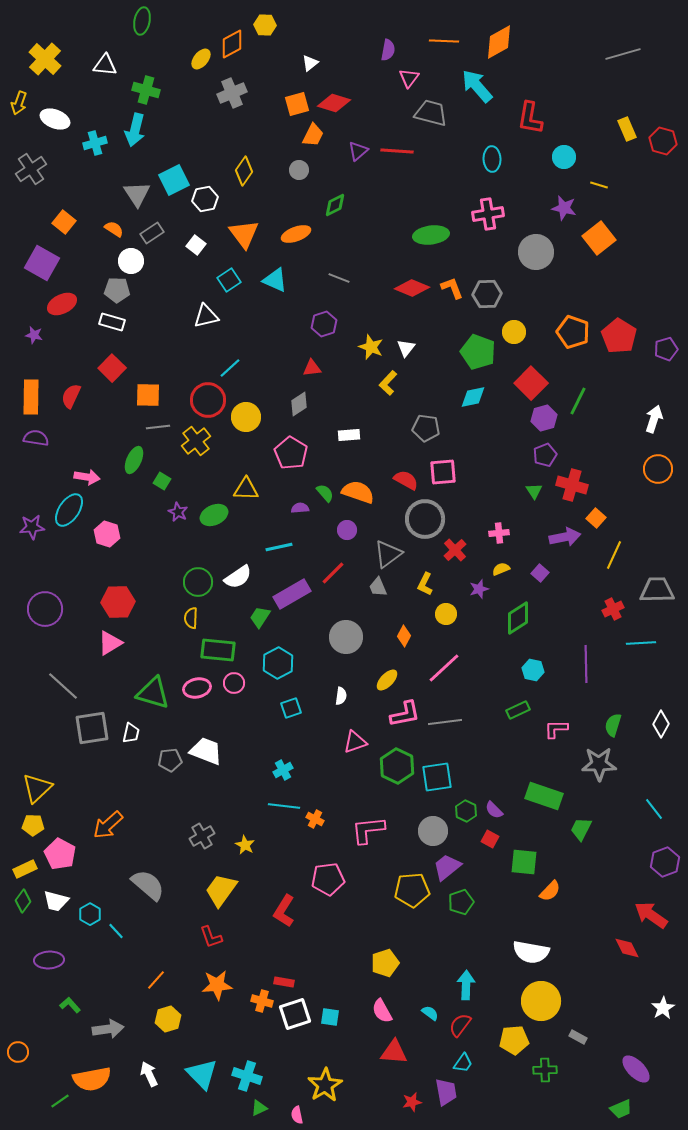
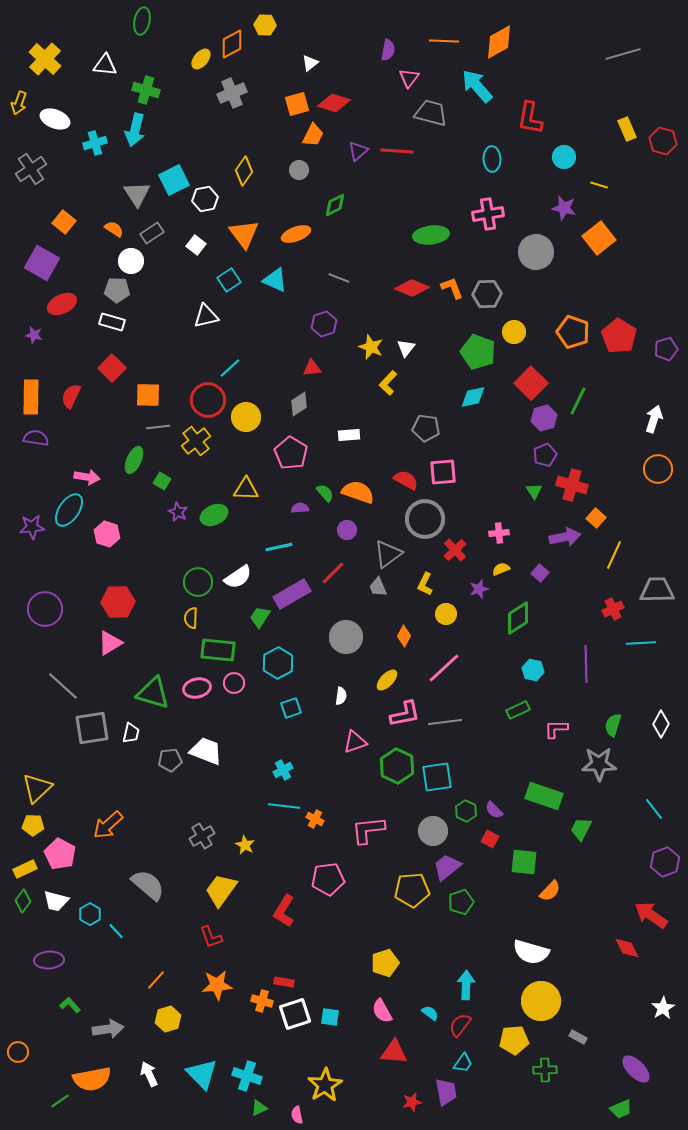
white semicircle at (531, 952): rotated 6 degrees clockwise
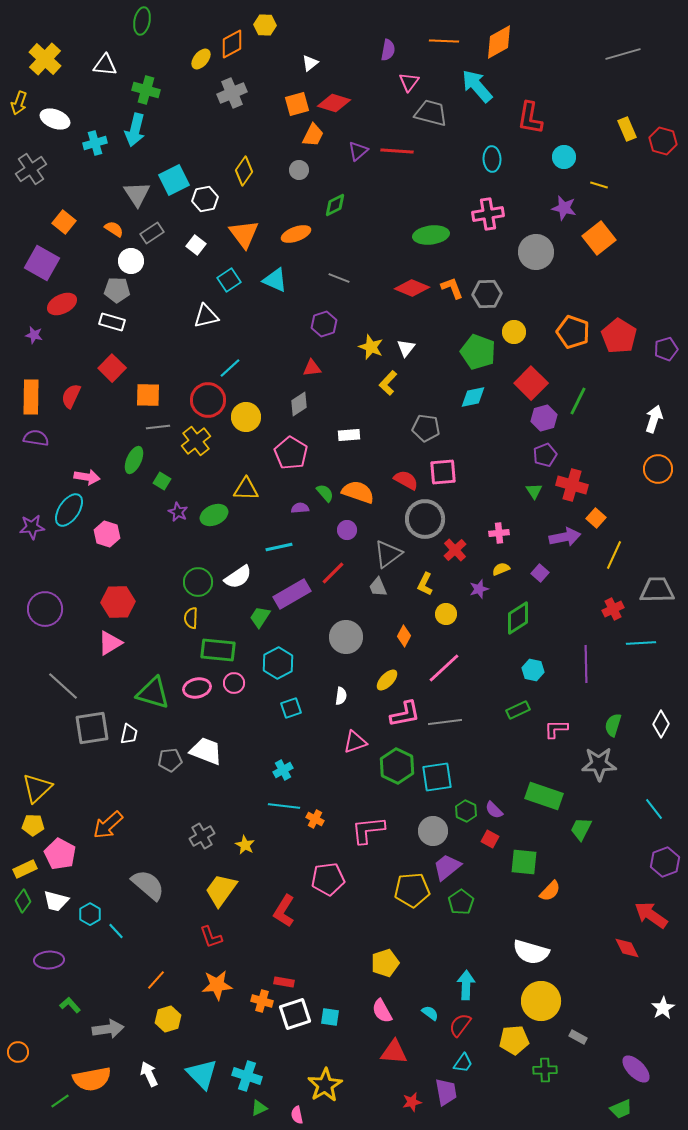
pink triangle at (409, 78): moved 4 px down
white trapezoid at (131, 733): moved 2 px left, 1 px down
green pentagon at (461, 902): rotated 15 degrees counterclockwise
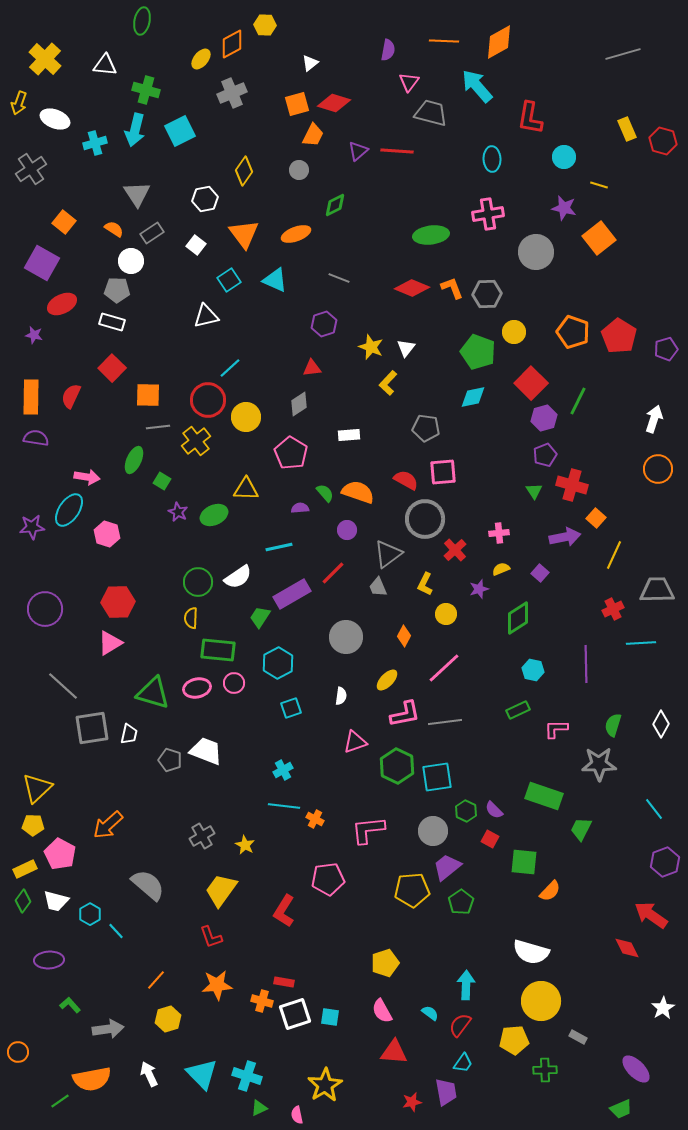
cyan square at (174, 180): moved 6 px right, 49 px up
gray pentagon at (170, 760): rotated 25 degrees clockwise
